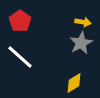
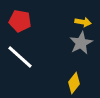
red pentagon: rotated 25 degrees counterclockwise
yellow diamond: rotated 20 degrees counterclockwise
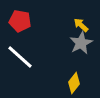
yellow arrow: moved 2 px left, 3 px down; rotated 147 degrees counterclockwise
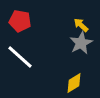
yellow diamond: rotated 20 degrees clockwise
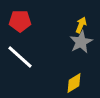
red pentagon: rotated 10 degrees counterclockwise
yellow arrow: rotated 70 degrees clockwise
gray star: moved 1 px up
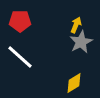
yellow arrow: moved 5 px left
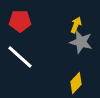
gray star: rotated 30 degrees counterclockwise
yellow diamond: moved 2 px right; rotated 15 degrees counterclockwise
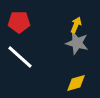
red pentagon: moved 1 px left, 1 px down
gray star: moved 4 px left, 1 px down
yellow diamond: rotated 30 degrees clockwise
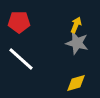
white line: moved 1 px right, 2 px down
